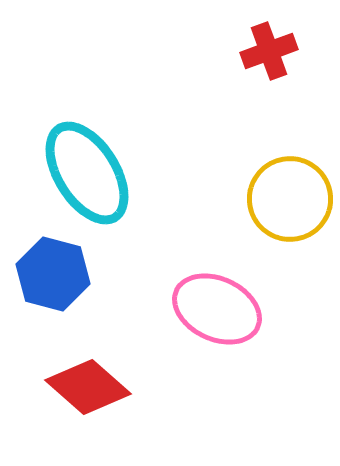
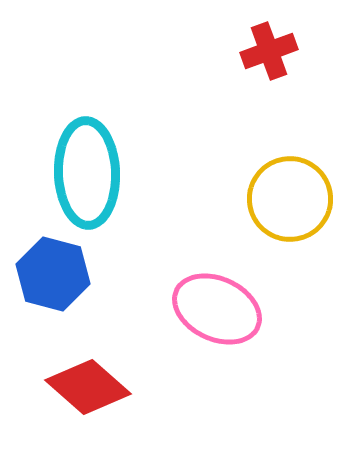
cyan ellipse: rotated 30 degrees clockwise
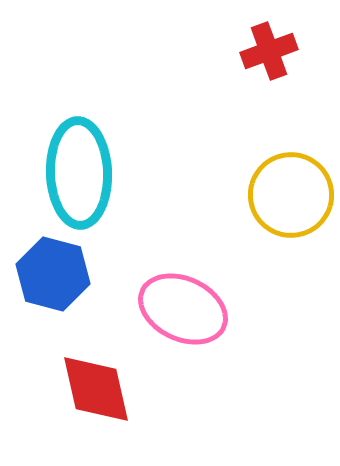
cyan ellipse: moved 8 px left
yellow circle: moved 1 px right, 4 px up
pink ellipse: moved 34 px left
red diamond: moved 8 px right, 2 px down; rotated 36 degrees clockwise
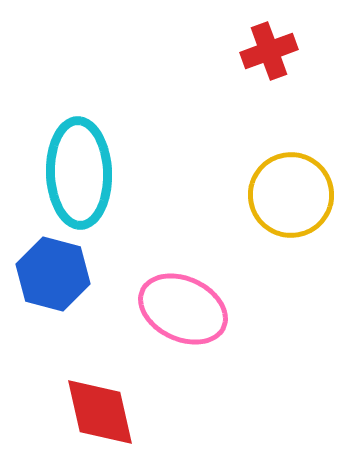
red diamond: moved 4 px right, 23 px down
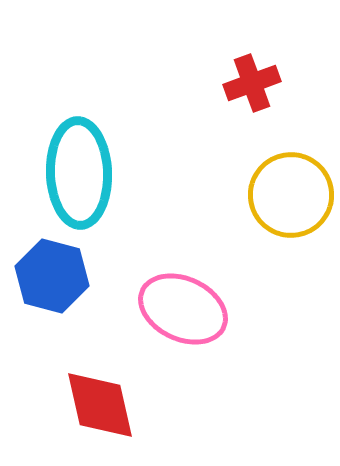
red cross: moved 17 px left, 32 px down
blue hexagon: moved 1 px left, 2 px down
red diamond: moved 7 px up
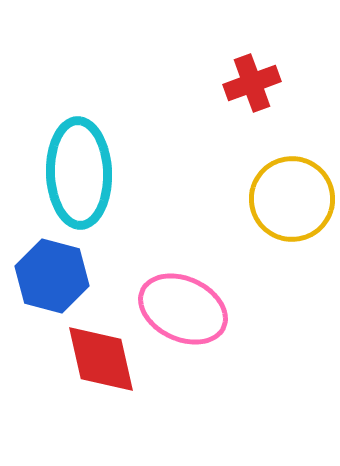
yellow circle: moved 1 px right, 4 px down
red diamond: moved 1 px right, 46 px up
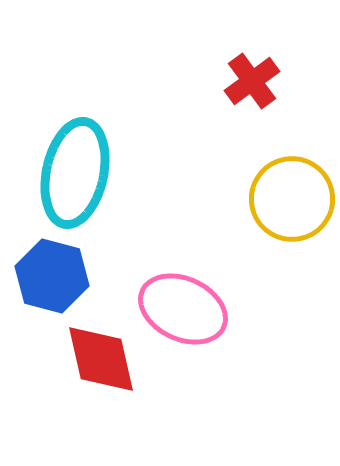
red cross: moved 2 px up; rotated 16 degrees counterclockwise
cyan ellipse: moved 4 px left; rotated 14 degrees clockwise
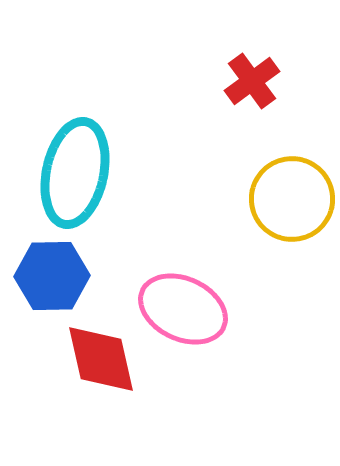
blue hexagon: rotated 16 degrees counterclockwise
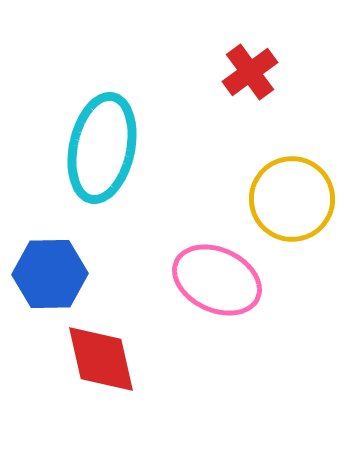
red cross: moved 2 px left, 9 px up
cyan ellipse: moved 27 px right, 25 px up
blue hexagon: moved 2 px left, 2 px up
pink ellipse: moved 34 px right, 29 px up
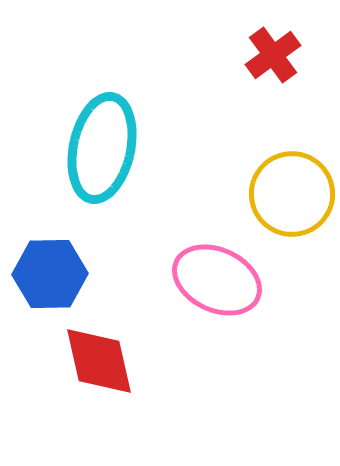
red cross: moved 23 px right, 17 px up
yellow circle: moved 5 px up
red diamond: moved 2 px left, 2 px down
